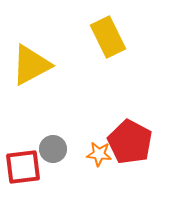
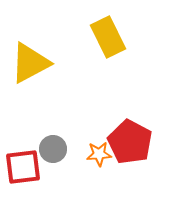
yellow triangle: moved 1 px left, 2 px up
orange star: rotated 10 degrees counterclockwise
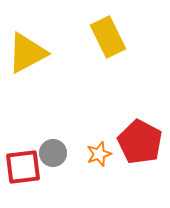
yellow triangle: moved 3 px left, 10 px up
red pentagon: moved 10 px right
gray circle: moved 4 px down
orange star: rotated 15 degrees counterclockwise
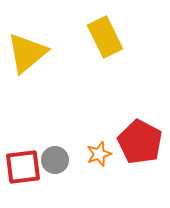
yellow rectangle: moved 3 px left
yellow triangle: rotated 12 degrees counterclockwise
gray circle: moved 2 px right, 7 px down
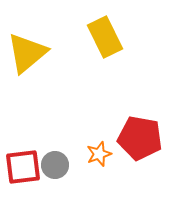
red pentagon: moved 4 px up; rotated 18 degrees counterclockwise
gray circle: moved 5 px down
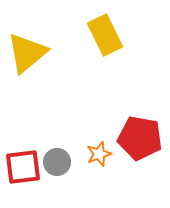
yellow rectangle: moved 2 px up
gray circle: moved 2 px right, 3 px up
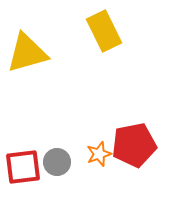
yellow rectangle: moved 1 px left, 4 px up
yellow triangle: rotated 24 degrees clockwise
red pentagon: moved 6 px left, 7 px down; rotated 21 degrees counterclockwise
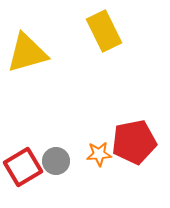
red pentagon: moved 3 px up
orange star: rotated 15 degrees clockwise
gray circle: moved 1 px left, 1 px up
red square: rotated 24 degrees counterclockwise
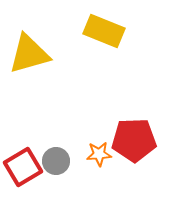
yellow rectangle: rotated 42 degrees counterclockwise
yellow triangle: moved 2 px right, 1 px down
red pentagon: moved 2 px up; rotated 9 degrees clockwise
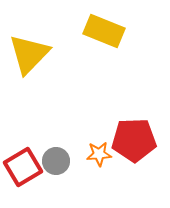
yellow triangle: rotated 30 degrees counterclockwise
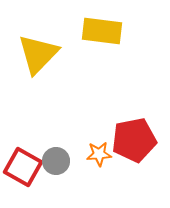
yellow rectangle: moved 2 px left; rotated 15 degrees counterclockwise
yellow triangle: moved 9 px right
red pentagon: rotated 9 degrees counterclockwise
red square: rotated 30 degrees counterclockwise
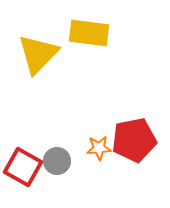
yellow rectangle: moved 13 px left, 2 px down
orange star: moved 6 px up
gray circle: moved 1 px right
